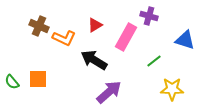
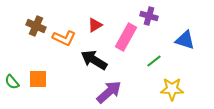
brown cross: moved 3 px left
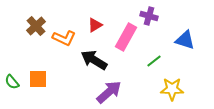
brown cross: rotated 24 degrees clockwise
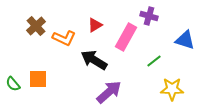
green semicircle: moved 1 px right, 2 px down
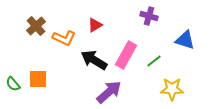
pink rectangle: moved 18 px down
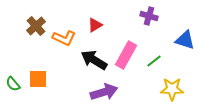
purple arrow: moved 5 px left; rotated 24 degrees clockwise
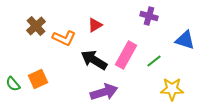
orange square: rotated 24 degrees counterclockwise
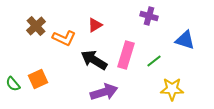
pink rectangle: rotated 12 degrees counterclockwise
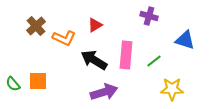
pink rectangle: rotated 12 degrees counterclockwise
orange square: moved 2 px down; rotated 24 degrees clockwise
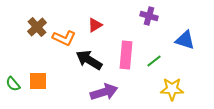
brown cross: moved 1 px right, 1 px down
black arrow: moved 5 px left
